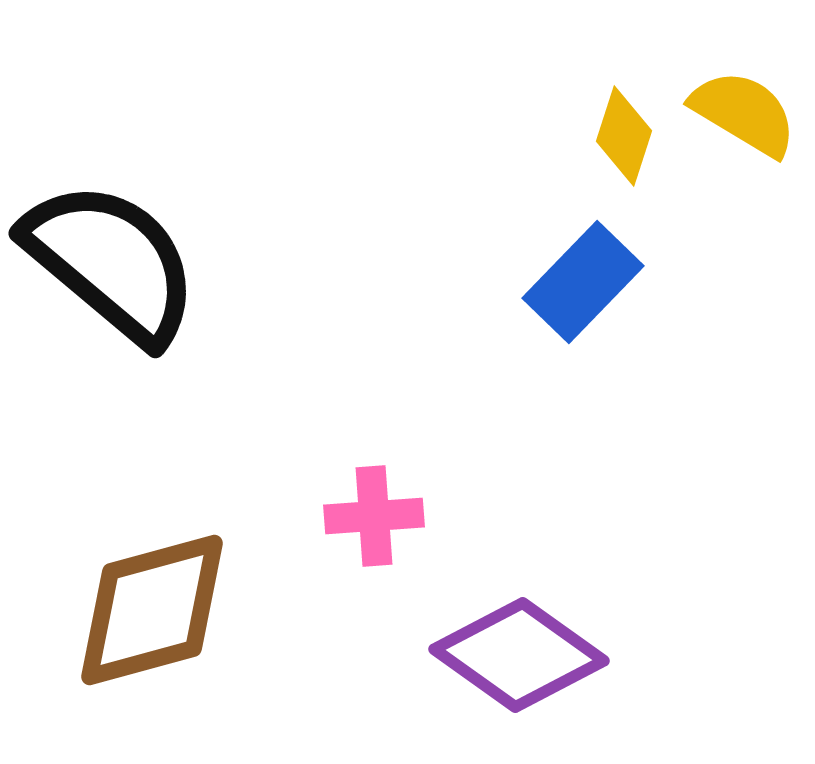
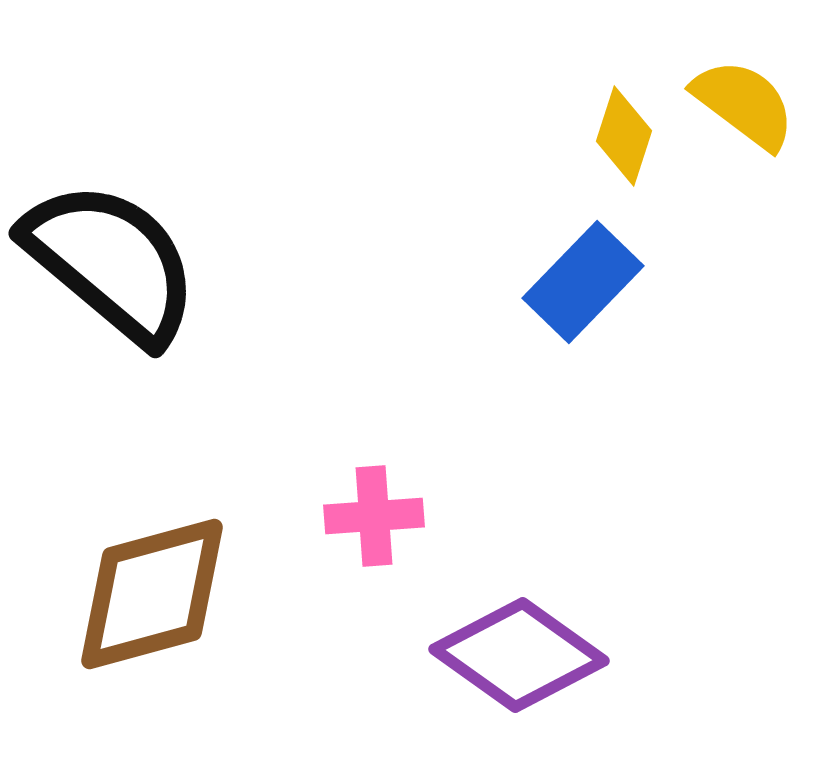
yellow semicircle: moved 9 px up; rotated 6 degrees clockwise
brown diamond: moved 16 px up
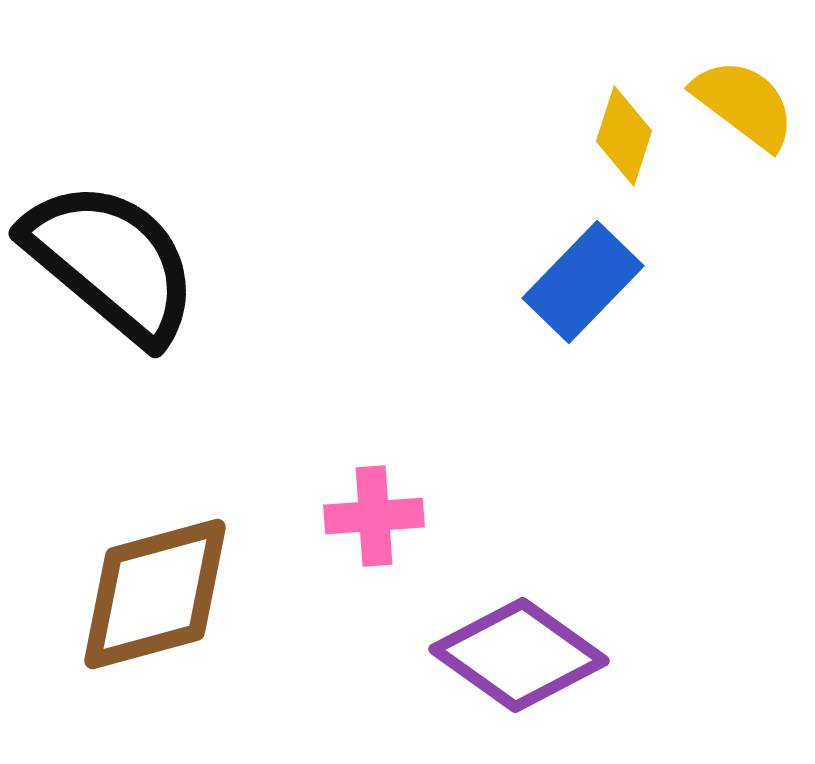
brown diamond: moved 3 px right
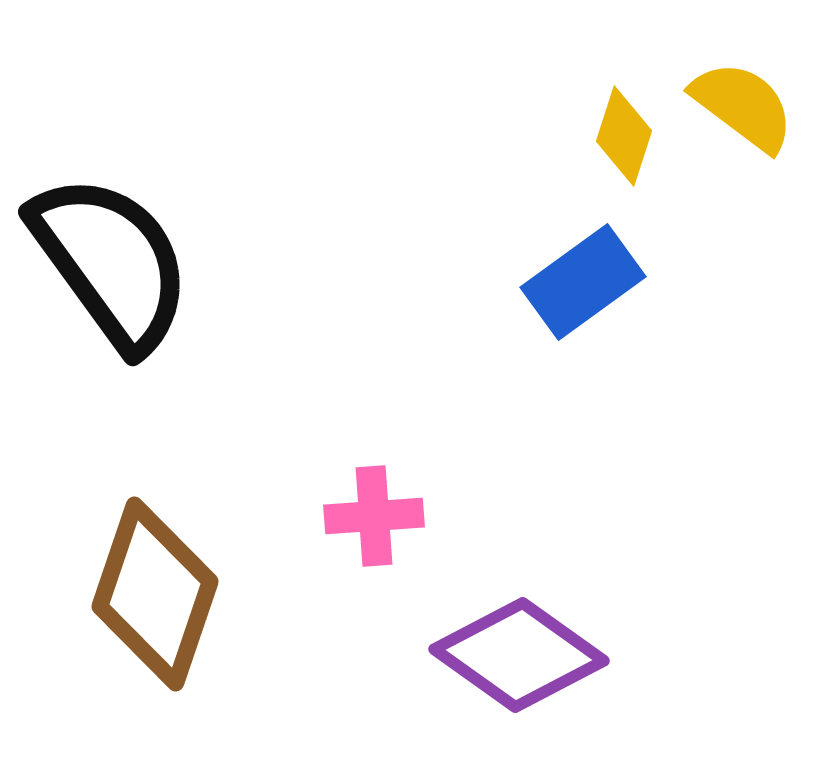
yellow semicircle: moved 1 px left, 2 px down
black semicircle: rotated 14 degrees clockwise
blue rectangle: rotated 10 degrees clockwise
brown diamond: rotated 56 degrees counterclockwise
